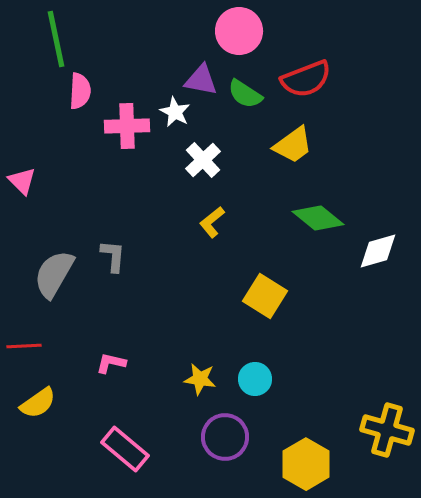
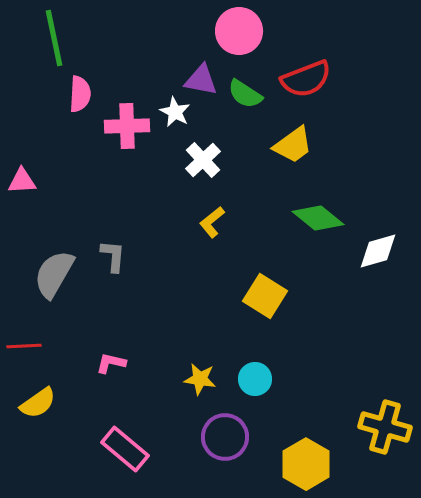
green line: moved 2 px left, 1 px up
pink semicircle: moved 3 px down
pink triangle: rotated 48 degrees counterclockwise
yellow cross: moved 2 px left, 3 px up
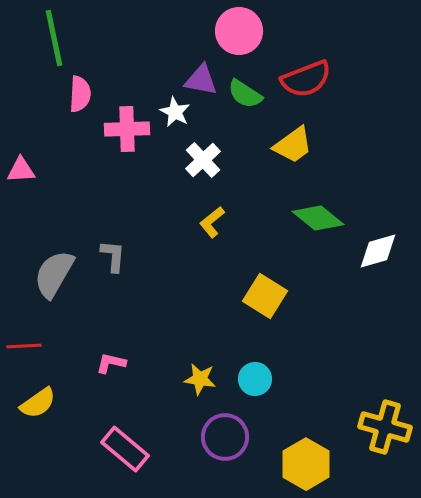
pink cross: moved 3 px down
pink triangle: moved 1 px left, 11 px up
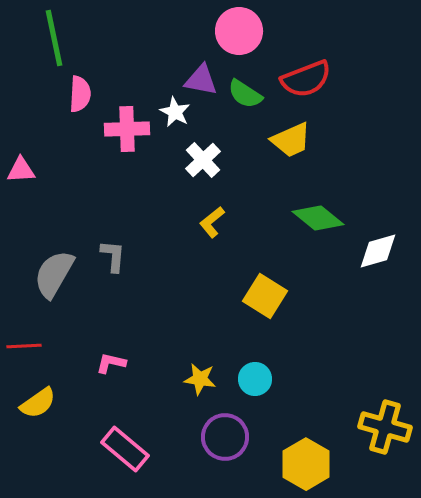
yellow trapezoid: moved 2 px left, 5 px up; rotated 12 degrees clockwise
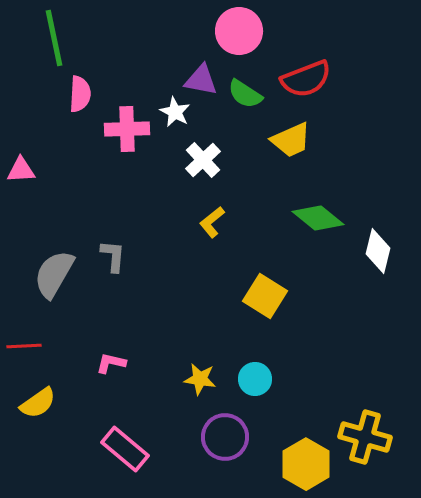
white diamond: rotated 60 degrees counterclockwise
yellow cross: moved 20 px left, 10 px down
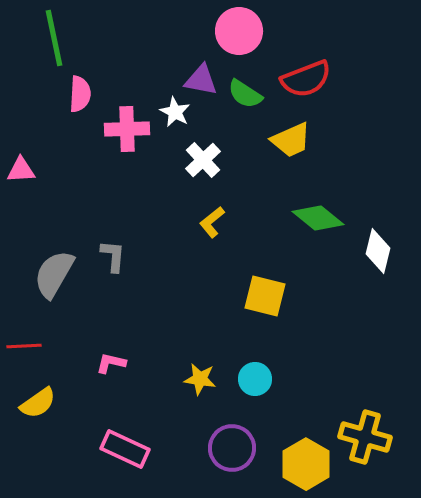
yellow square: rotated 18 degrees counterclockwise
purple circle: moved 7 px right, 11 px down
pink rectangle: rotated 15 degrees counterclockwise
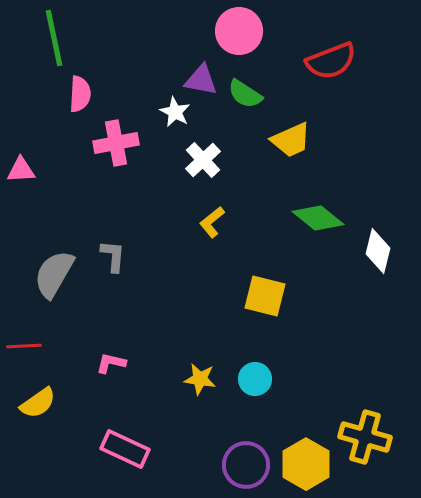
red semicircle: moved 25 px right, 18 px up
pink cross: moved 11 px left, 14 px down; rotated 9 degrees counterclockwise
purple circle: moved 14 px right, 17 px down
